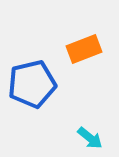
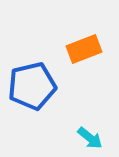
blue pentagon: moved 2 px down
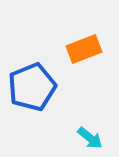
blue pentagon: moved 1 px down; rotated 9 degrees counterclockwise
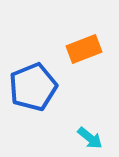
blue pentagon: moved 1 px right
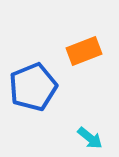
orange rectangle: moved 2 px down
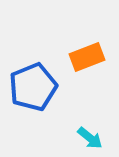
orange rectangle: moved 3 px right, 6 px down
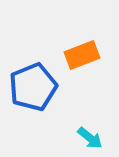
orange rectangle: moved 5 px left, 2 px up
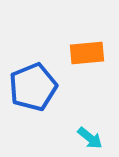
orange rectangle: moved 5 px right, 2 px up; rotated 16 degrees clockwise
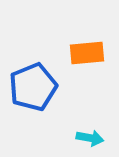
cyan arrow: rotated 28 degrees counterclockwise
